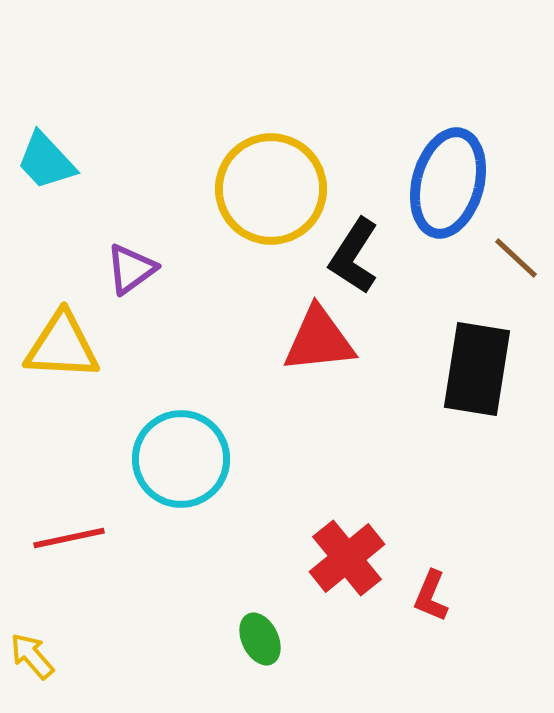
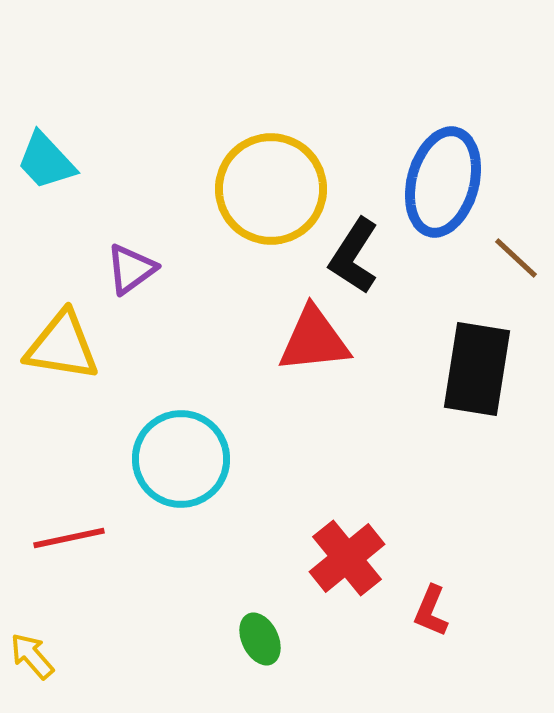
blue ellipse: moved 5 px left, 1 px up
red triangle: moved 5 px left
yellow triangle: rotated 6 degrees clockwise
red L-shape: moved 15 px down
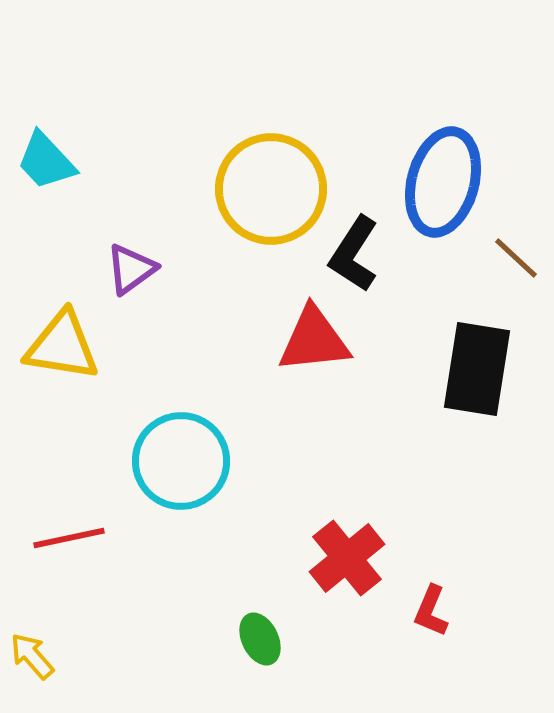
black L-shape: moved 2 px up
cyan circle: moved 2 px down
